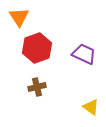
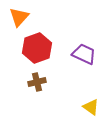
orange triangle: rotated 15 degrees clockwise
brown cross: moved 5 px up
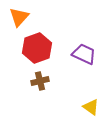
brown cross: moved 3 px right, 1 px up
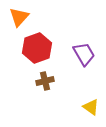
purple trapezoid: rotated 35 degrees clockwise
brown cross: moved 5 px right
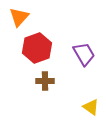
brown cross: rotated 12 degrees clockwise
